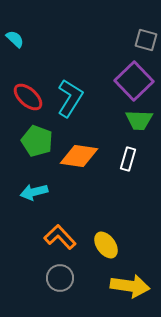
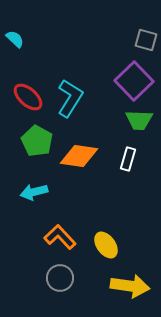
green pentagon: rotated 8 degrees clockwise
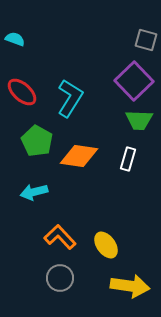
cyan semicircle: rotated 24 degrees counterclockwise
red ellipse: moved 6 px left, 5 px up
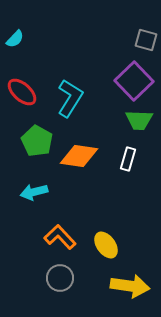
cyan semicircle: rotated 114 degrees clockwise
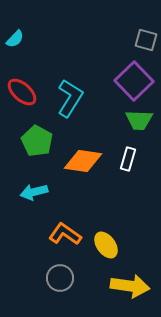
orange diamond: moved 4 px right, 5 px down
orange L-shape: moved 5 px right, 3 px up; rotated 12 degrees counterclockwise
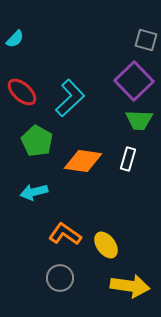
cyan L-shape: rotated 15 degrees clockwise
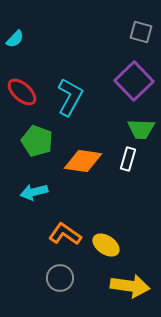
gray square: moved 5 px left, 8 px up
cyan L-shape: moved 1 px up; rotated 18 degrees counterclockwise
green trapezoid: moved 2 px right, 9 px down
green pentagon: rotated 8 degrees counterclockwise
yellow ellipse: rotated 20 degrees counterclockwise
